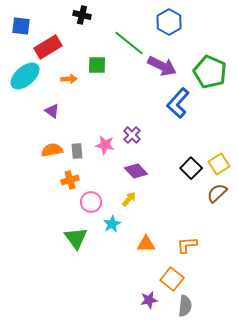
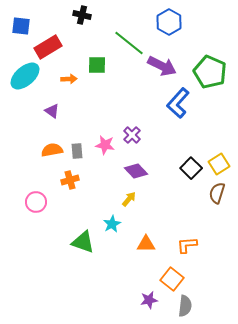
brown semicircle: rotated 30 degrees counterclockwise
pink circle: moved 55 px left
green triangle: moved 7 px right, 4 px down; rotated 35 degrees counterclockwise
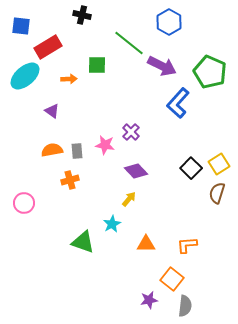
purple cross: moved 1 px left, 3 px up
pink circle: moved 12 px left, 1 px down
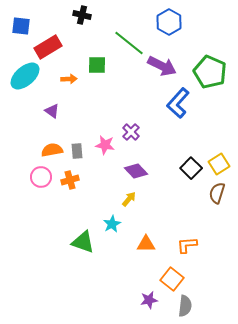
pink circle: moved 17 px right, 26 px up
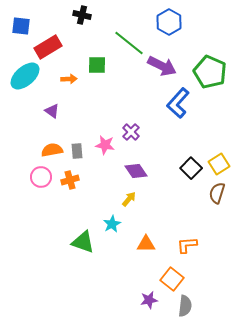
purple diamond: rotated 10 degrees clockwise
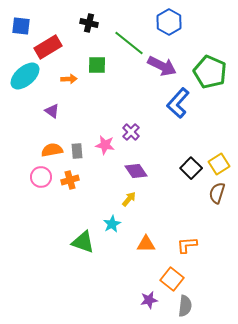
black cross: moved 7 px right, 8 px down
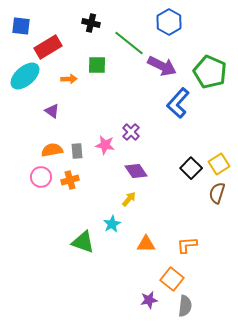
black cross: moved 2 px right
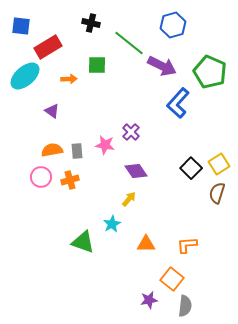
blue hexagon: moved 4 px right, 3 px down; rotated 15 degrees clockwise
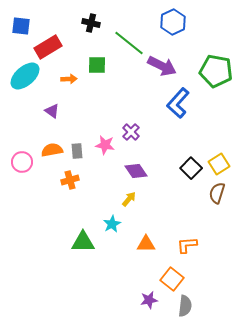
blue hexagon: moved 3 px up; rotated 10 degrees counterclockwise
green pentagon: moved 6 px right, 1 px up; rotated 12 degrees counterclockwise
pink circle: moved 19 px left, 15 px up
green triangle: rotated 20 degrees counterclockwise
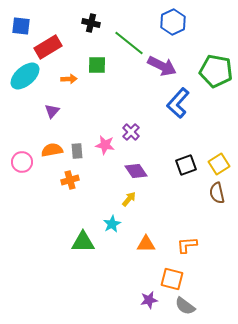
purple triangle: rotated 35 degrees clockwise
black square: moved 5 px left, 3 px up; rotated 25 degrees clockwise
brown semicircle: rotated 30 degrees counterclockwise
orange square: rotated 25 degrees counterclockwise
gray semicircle: rotated 120 degrees clockwise
